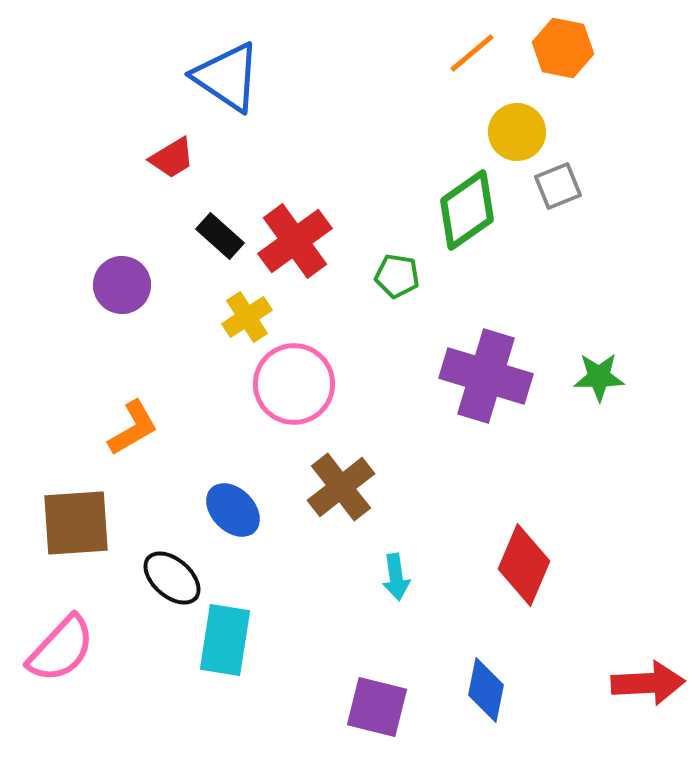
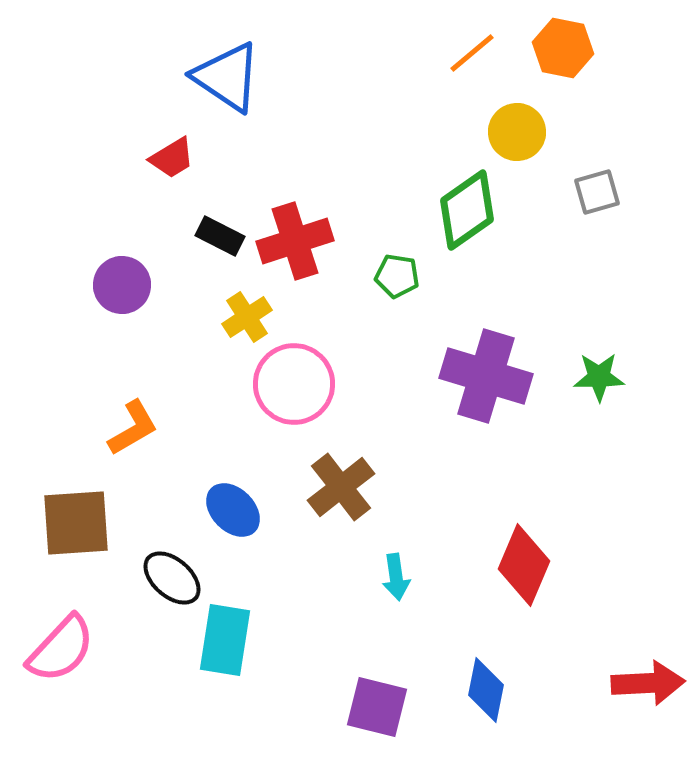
gray square: moved 39 px right, 6 px down; rotated 6 degrees clockwise
black rectangle: rotated 15 degrees counterclockwise
red cross: rotated 18 degrees clockwise
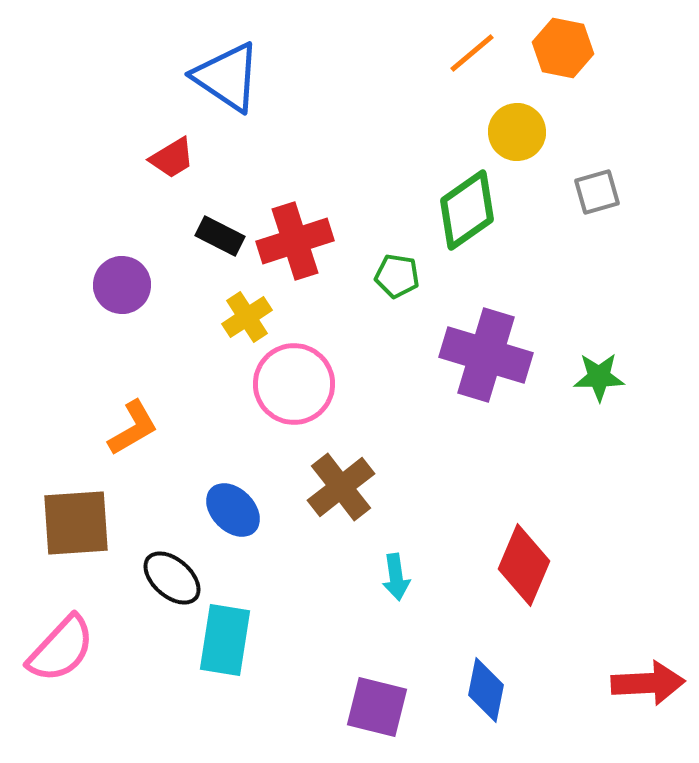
purple cross: moved 21 px up
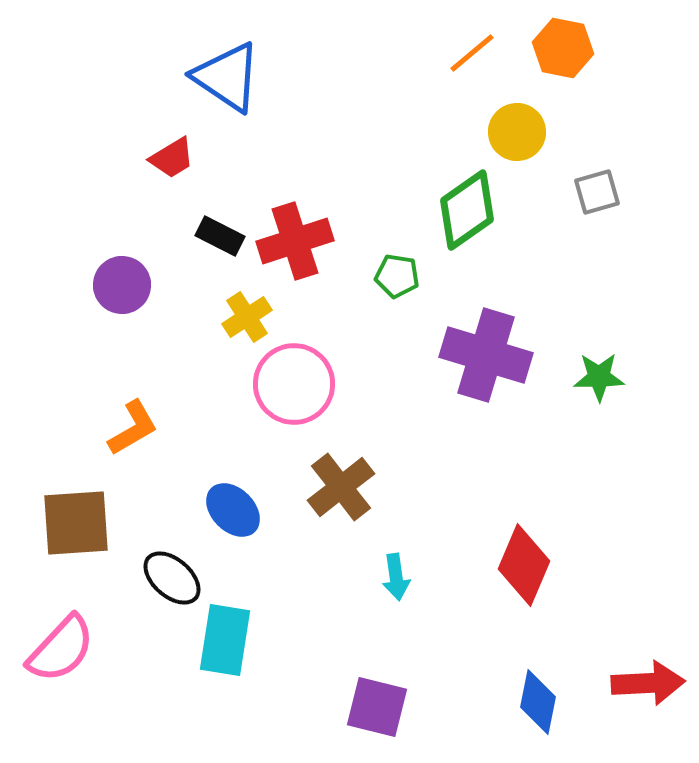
blue diamond: moved 52 px right, 12 px down
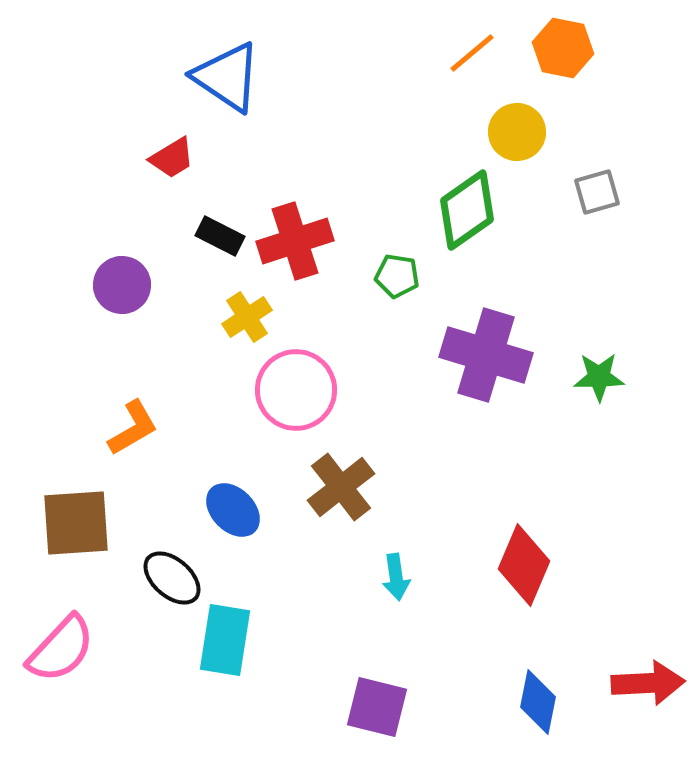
pink circle: moved 2 px right, 6 px down
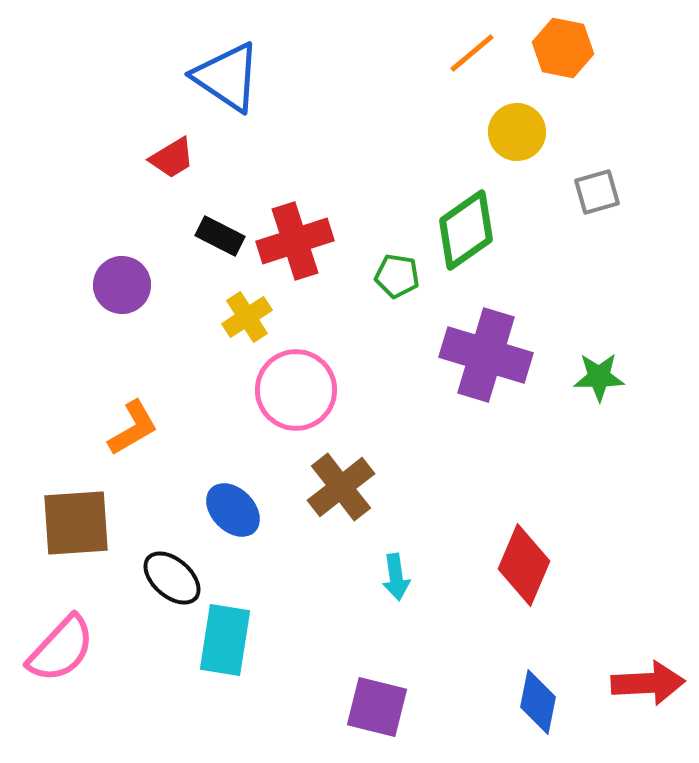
green diamond: moved 1 px left, 20 px down
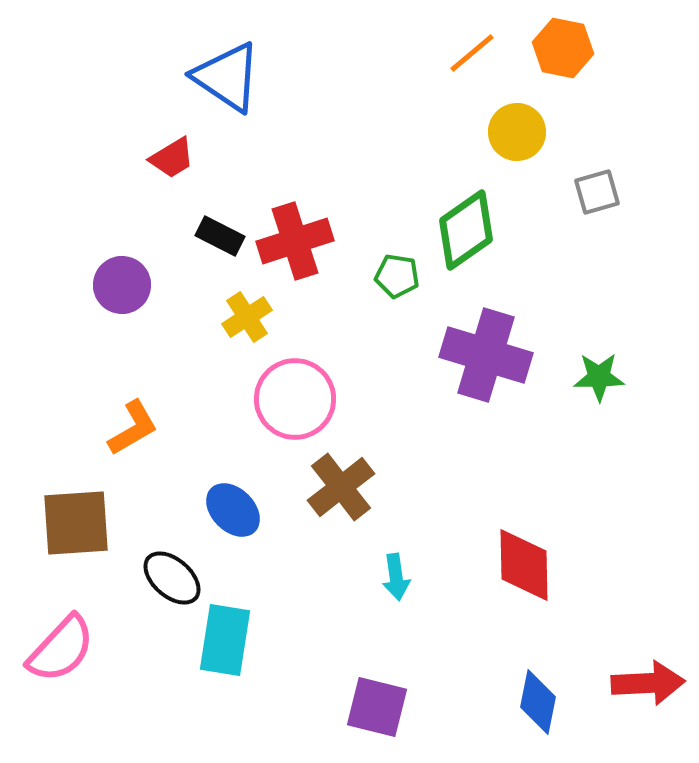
pink circle: moved 1 px left, 9 px down
red diamond: rotated 24 degrees counterclockwise
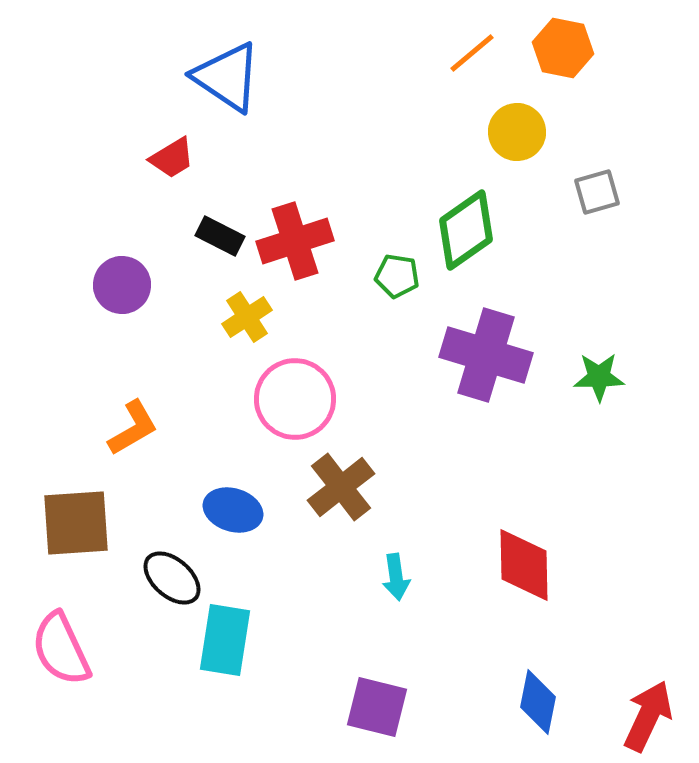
blue ellipse: rotated 28 degrees counterclockwise
pink semicircle: rotated 112 degrees clockwise
red arrow: moved 33 px down; rotated 62 degrees counterclockwise
